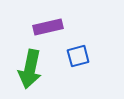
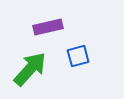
green arrow: rotated 150 degrees counterclockwise
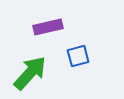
green arrow: moved 4 px down
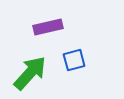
blue square: moved 4 px left, 4 px down
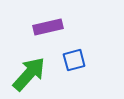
green arrow: moved 1 px left, 1 px down
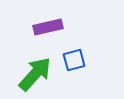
green arrow: moved 6 px right
